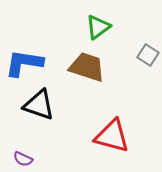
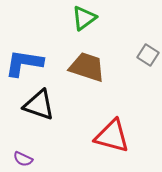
green triangle: moved 14 px left, 9 px up
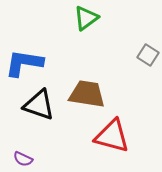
green triangle: moved 2 px right
brown trapezoid: moved 27 px down; rotated 9 degrees counterclockwise
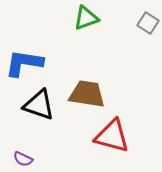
green triangle: rotated 16 degrees clockwise
gray square: moved 32 px up
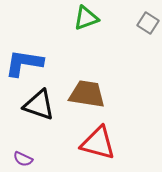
red triangle: moved 14 px left, 7 px down
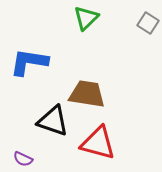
green triangle: rotated 24 degrees counterclockwise
blue L-shape: moved 5 px right, 1 px up
black triangle: moved 14 px right, 16 px down
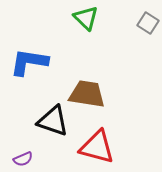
green triangle: rotated 32 degrees counterclockwise
red triangle: moved 1 px left, 4 px down
purple semicircle: rotated 48 degrees counterclockwise
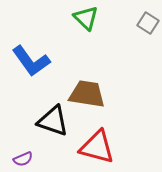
blue L-shape: moved 2 px right, 1 px up; rotated 135 degrees counterclockwise
